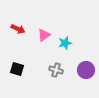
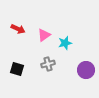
gray cross: moved 8 px left, 6 px up; rotated 32 degrees counterclockwise
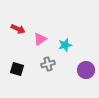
pink triangle: moved 4 px left, 4 px down
cyan star: moved 2 px down
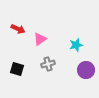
cyan star: moved 11 px right
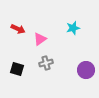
cyan star: moved 3 px left, 17 px up
gray cross: moved 2 px left, 1 px up
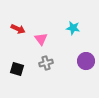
cyan star: rotated 24 degrees clockwise
pink triangle: moved 1 px right; rotated 32 degrees counterclockwise
purple circle: moved 9 px up
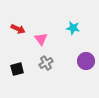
gray cross: rotated 16 degrees counterclockwise
black square: rotated 32 degrees counterclockwise
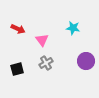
pink triangle: moved 1 px right, 1 px down
